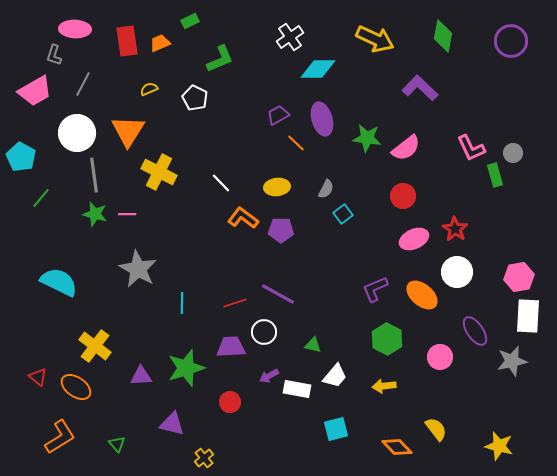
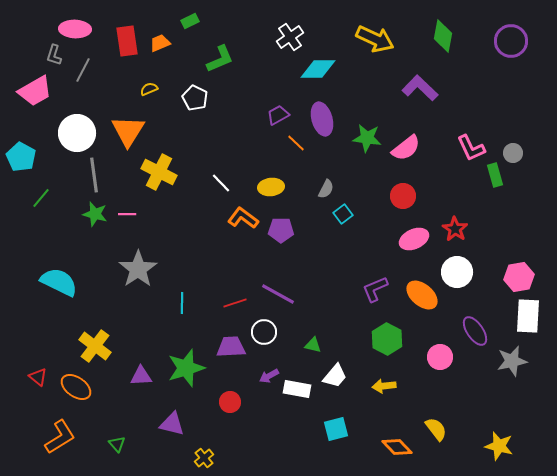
gray line at (83, 84): moved 14 px up
yellow ellipse at (277, 187): moved 6 px left
gray star at (138, 269): rotated 9 degrees clockwise
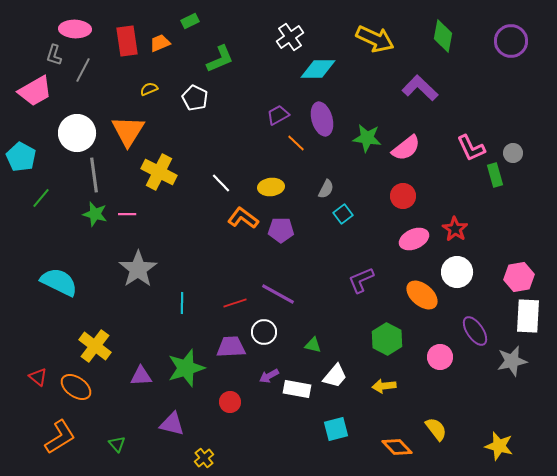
purple L-shape at (375, 289): moved 14 px left, 9 px up
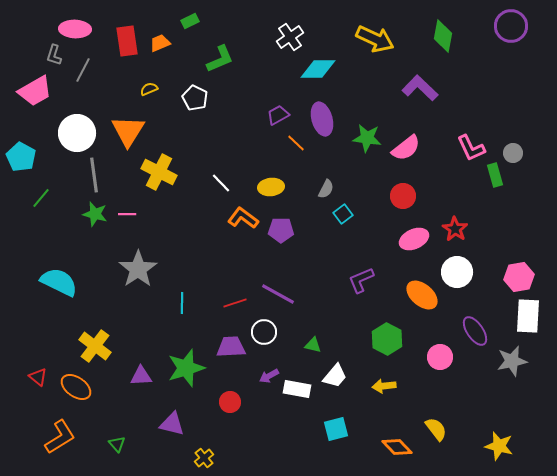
purple circle at (511, 41): moved 15 px up
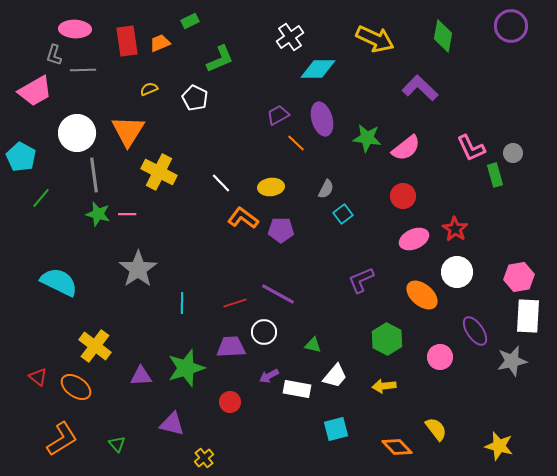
gray line at (83, 70): rotated 60 degrees clockwise
green star at (95, 214): moved 3 px right
orange L-shape at (60, 437): moved 2 px right, 2 px down
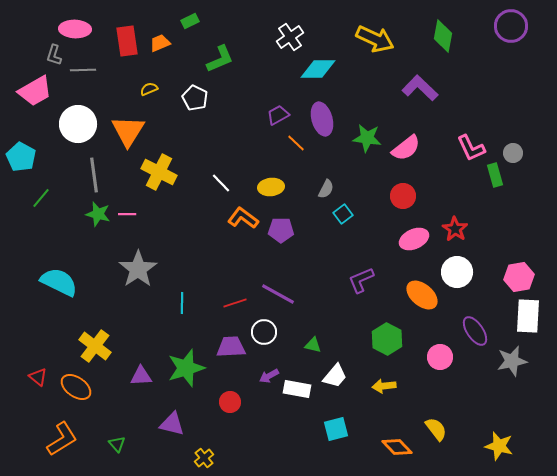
white circle at (77, 133): moved 1 px right, 9 px up
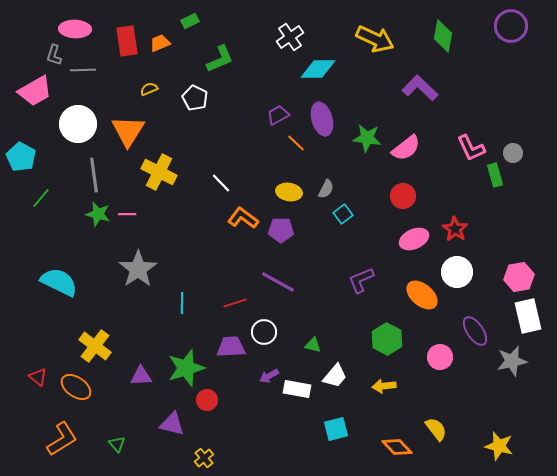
yellow ellipse at (271, 187): moved 18 px right, 5 px down; rotated 15 degrees clockwise
purple line at (278, 294): moved 12 px up
white rectangle at (528, 316): rotated 16 degrees counterclockwise
red circle at (230, 402): moved 23 px left, 2 px up
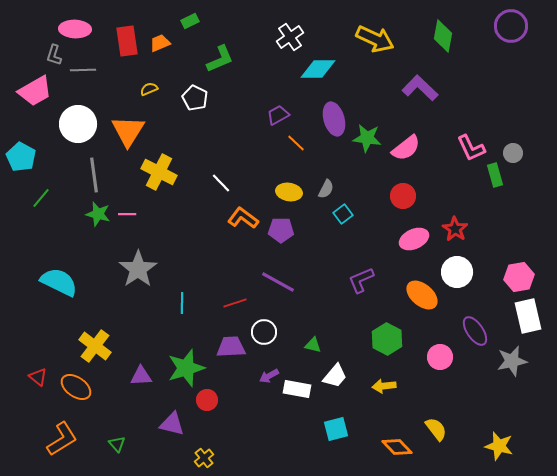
purple ellipse at (322, 119): moved 12 px right
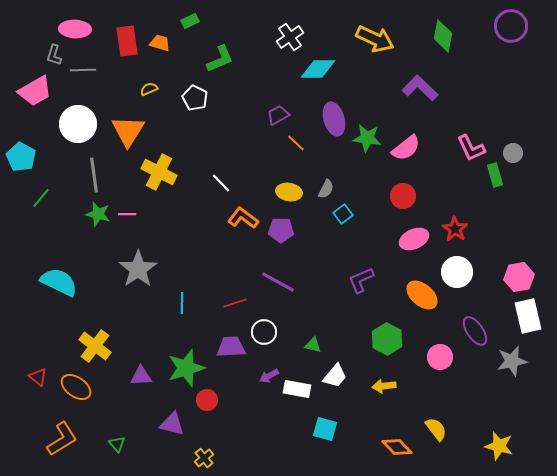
orange trapezoid at (160, 43): rotated 40 degrees clockwise
cyan square at (336, 429): moved 11 px left; rotated 30 degrees clockwise
